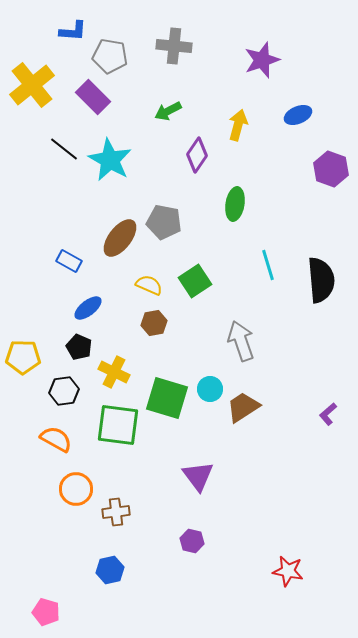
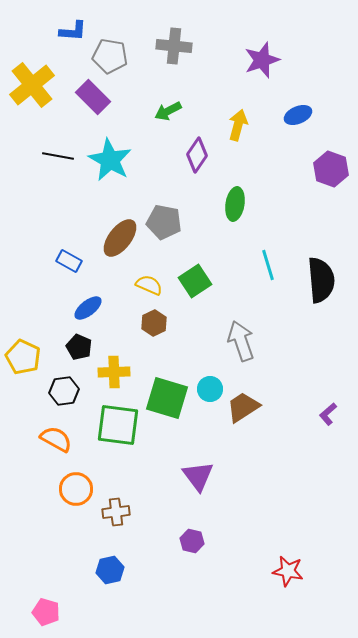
black line at (64, 149): moved 6 px left, 7 px down; rotated 28 degrees counterclockwise
brown hexagon at (154, 323): rotated 15 degrees counterclockwise
yellow pentagon at (23, 357): rotated 24 degrees clockwise
yellow cross at (114, 372): rotated 28 degrees counterclockwise
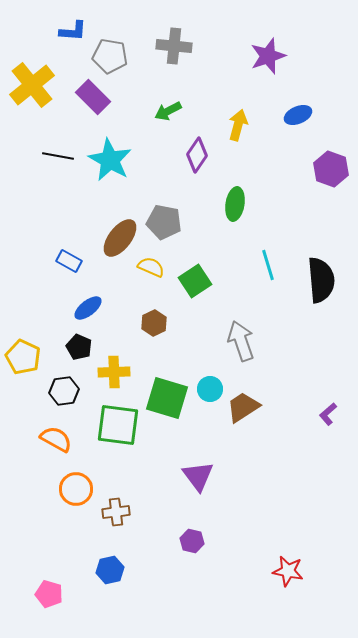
purple star at (262, 60): moved 6 px right, 4 px up
yellow semicircle at (149, 285): moved 2 px right, 18 px up
pink pentagon at (46, 612): moved 3 px right, 18 px up
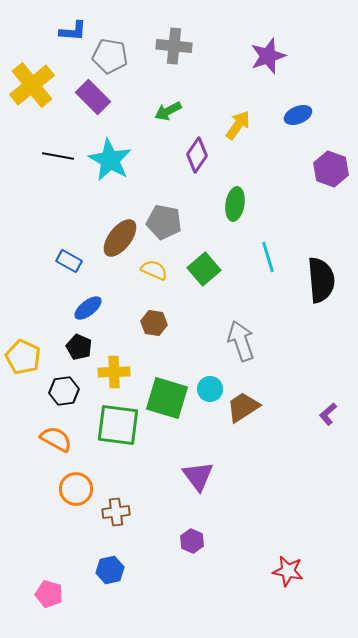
yellow arrow at (238, 125): rotated 20 degrees clockwise
cyan line at (268, 265): moved 8 px up
yellow semicircle at (151, 267): moved 3 px right, 3 px down
green square at (195, 281): moved 9 px right, 12 px up; rotated 8 degrees counterclockwise
brown hexagon at (154, 323): rotated 25 degrees counterclockwise
purple hexagon at (192, 541): rotated 10 degrees clockwise
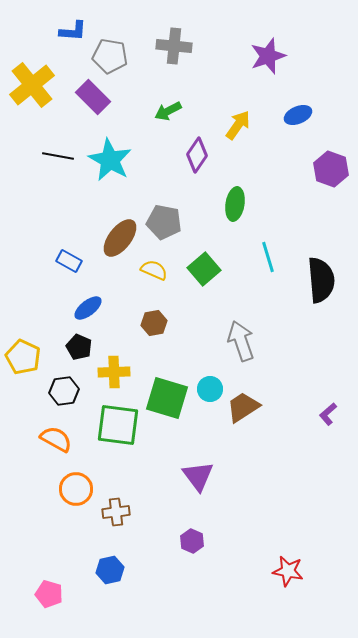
brown hexagon at (154, 323): rotated 20 degrees counterclockwise
